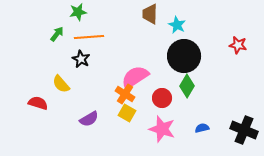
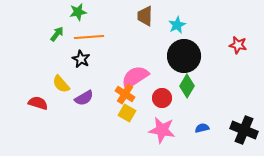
brown trapezoid: moved 5 px left, 2 px down
cyan star: rotated 18 degrees clockwise
purple semicircle: moved 5 px left, 21 px up
pink star: moved 1 px down; rotated 8 degrees counterclockwise
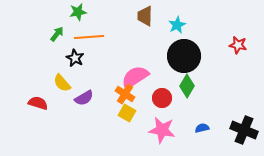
black star: moved 6 px left, 1 px up
yellow semicircle: moved 1 px right, 1 px up
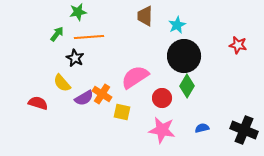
orange cross: moved 23 px left
yellow square: moved 5 px left, 1 px up; rotated 18 degrees counterclockwise
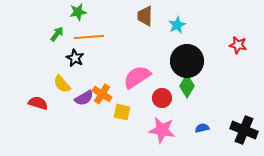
black circle: moved 3 px right, 5 px down
pink semicircle: moved 2 px right
yellow semicircle: moved 1 px down
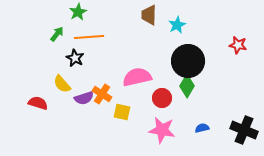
green star: rotated 18 degrees counterclockwise
brown trapezoid: moved 4 px right, 1 px up
black circle: moved 1 px right
pink semicircle: rotated 20 degrees clockwise
purple semicircle: rotated 12 degrees clockwise
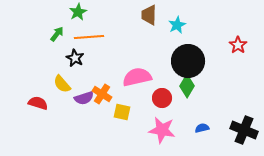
red star: rotated 24 degrees clockwise
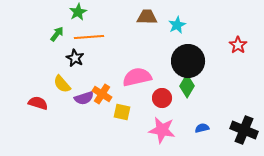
brown trapezoid: moved 2 px left, 2 px down; rotated 90 degrees clockwise
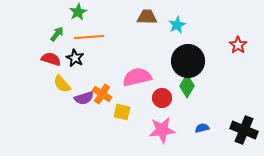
red semicircle: moved 13 px right, 44 px up
pink star: rotated 16 degrees counterclockwise
